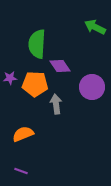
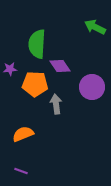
purple star: moved 9 px up
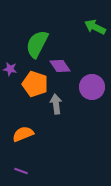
green semicircle: rotated 24 degrees clockwise
purple star: rotated 16 degrees clockwise
orange pentagon: rotated 15 degrees clockwise
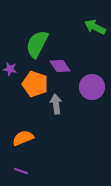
orange semicircle: moved 4 px down
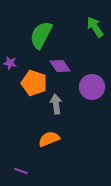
green arrow: rotated 30 degrees clockwise
green semicircle: moved 4 px right, 9 px up
purple star: moved 6 px up
orange pentagon: moved 1 px left, 1 px up
orange semicircle: moved 26 px right, 1 px down
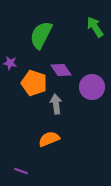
purple diamond: moved 1 px right, 4 px down
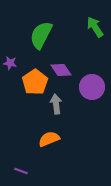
orange pentagon: moved 1 px right, 1 px up; rotated 20 degrees clockwise
